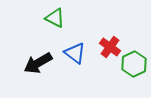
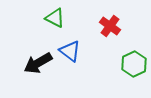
red cross: moved 21 px up
blue triangle: moved 5 px left, 2 px up
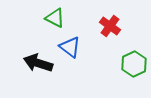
blue triangle: moved 4 px up
black arrow: rotated 48 degrees clockwise
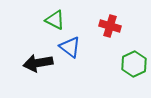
green triangle: moved 2 px down
red cross: rotated 20 degrees counterclockwise
black arrow: rotated 28 degrees counterclockwise
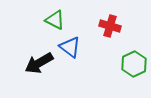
black arrow: moved 1 px right; rotated 20 degrees counterclockwise
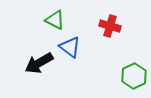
green hexagon: moved 12 px down
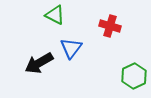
green triangle: moved 5 px up
blue triangle: moved 1 px right, 1 px down; rotated 30 degrees clockwise
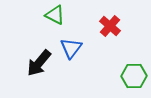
red cross: rotated 25 degrees clockwise
black arrow: rotated 20 degrees counterclockwise
green hexagon: rotated 25 degrees clockwise
